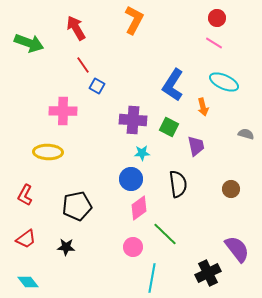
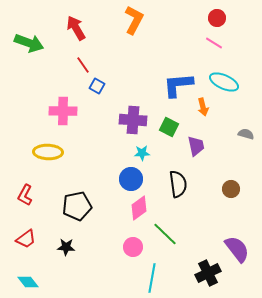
blue L-shape: moved 5 px right; rotated 52 degrees clockwise
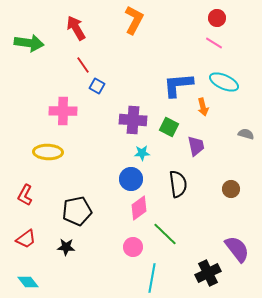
green arrow: rotated 12 degrees counterclockwise
black pentagon: moved 5 px down
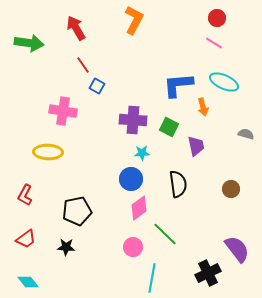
pink cross: rotated 8 degrees clockwise
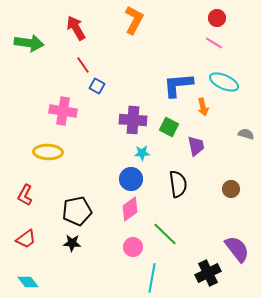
pink diamond: moved 9 px left, 1 px down
black star: moved 6 px right, 4 px up
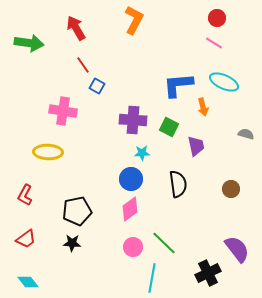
green line: moved 1 px left, 9 px down
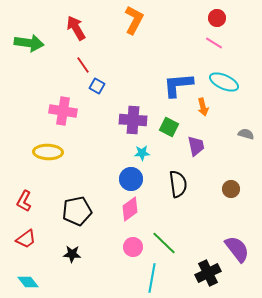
red L-shape: moved 1 px left, 6 px down
black star: moved 11 px down
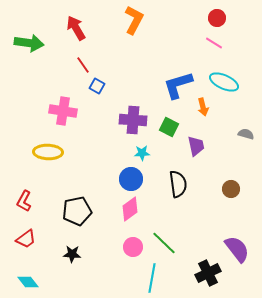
blue L-shape: rotated 12 degrees counterclockwise
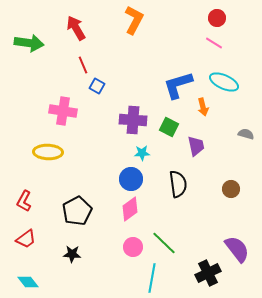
red line: rotated 12 degrees clockwise
black pentagon: rotated 16 degrees counterclockwise
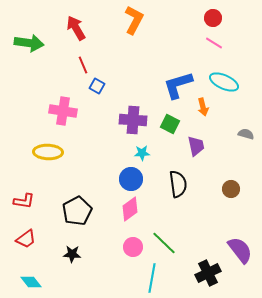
red circle: moved 4 px left
green square: moved 1 px right, 3 px up
red L-shape: rotated 110 degrees counterclockwise
purple semicircle: moved 3 px right, 1 px down
cyan diamond: moved 3 px right
